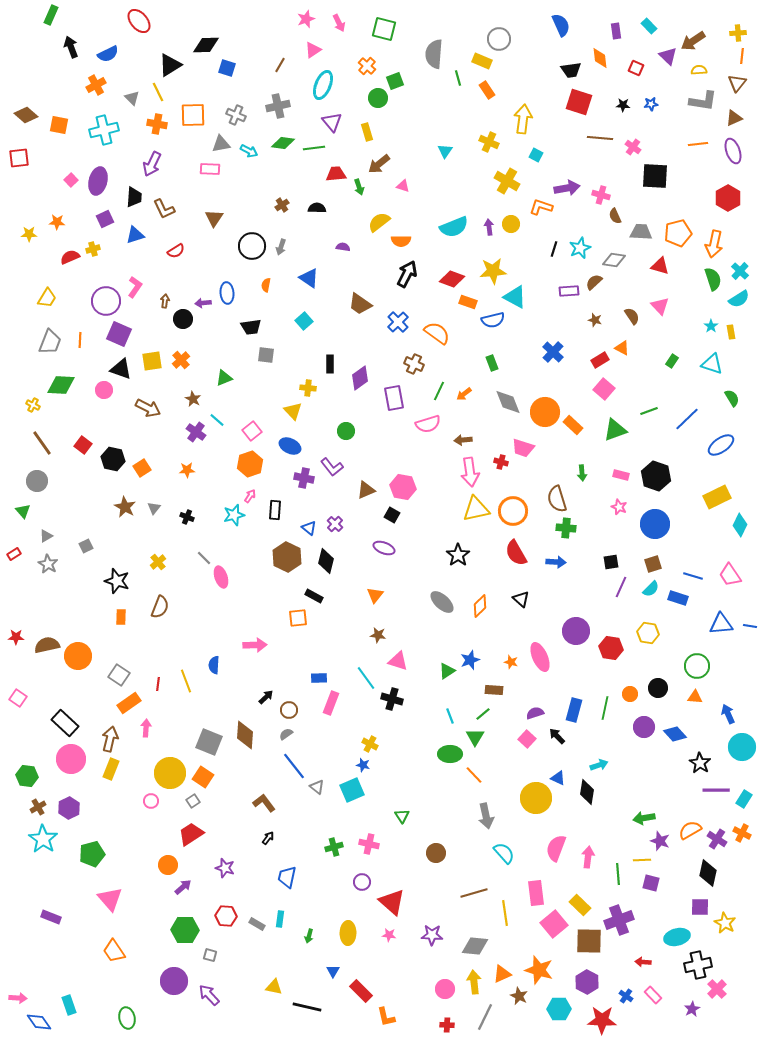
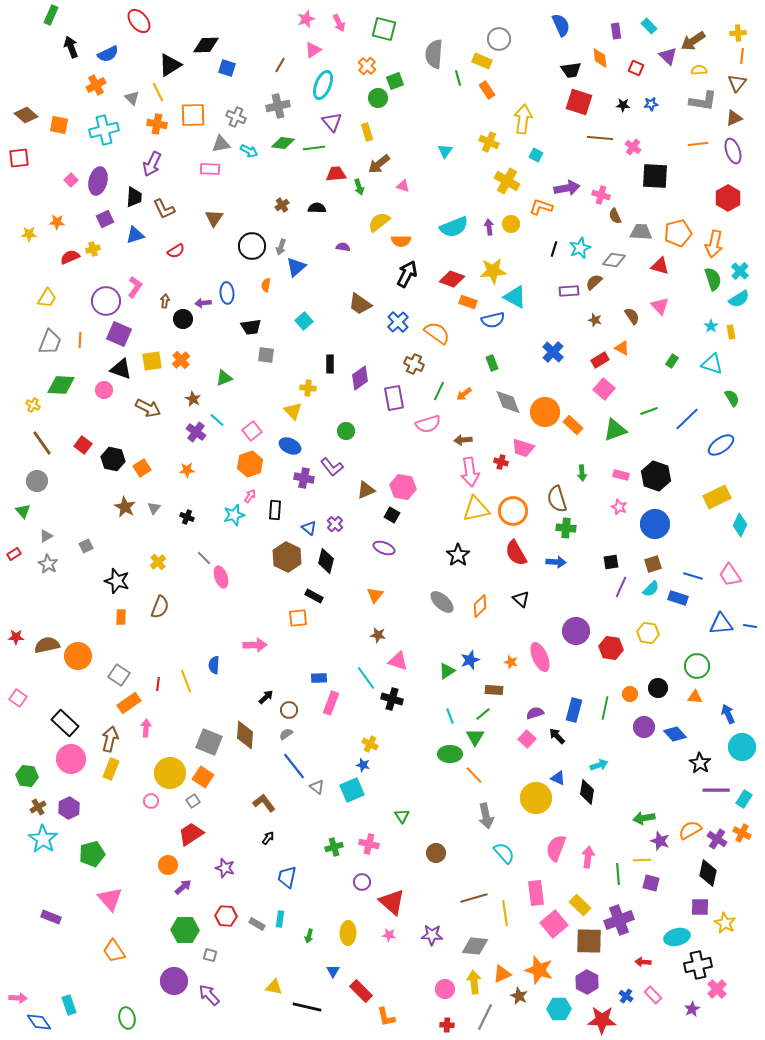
gray cross at (236, 115): moved 2 px down
blue triangle at (309, 278): moved 13 px left, 11 px up; rotated 45 degrees clockwise
brown line at (474, 893): moved 5 px down
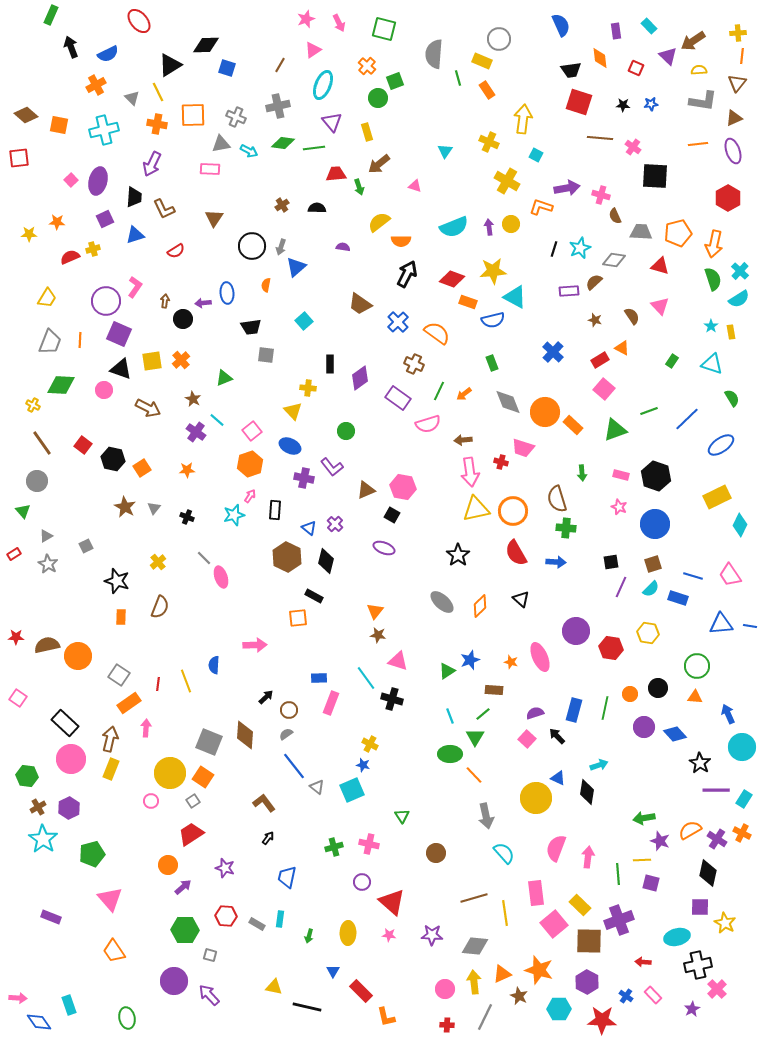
pink triangle at (403, 186): moved 12 px right
purple rectangle at (394, 398): moved 4 px right; rotated 45 degrees counterclockwise
orange triangle at (375, 595): moved 16 px down
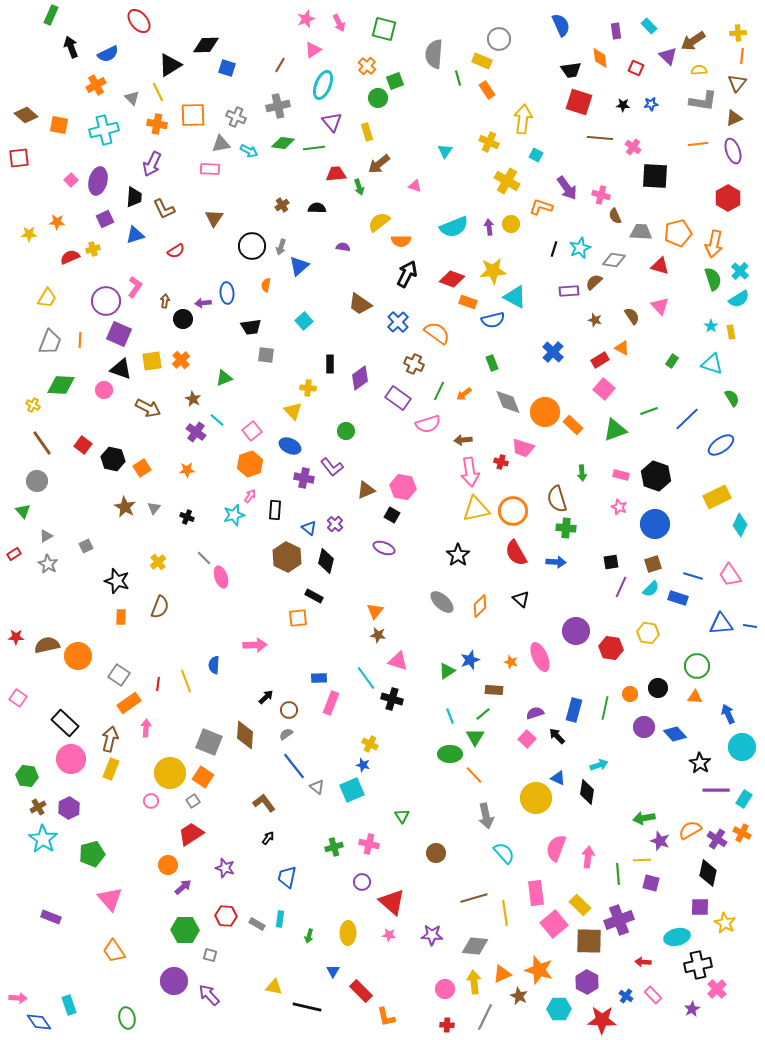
purple arrow at (567, 188): rotated 65 degrees clockwise
blue triangle at (296, 267): moved 3 px right, 1 px up
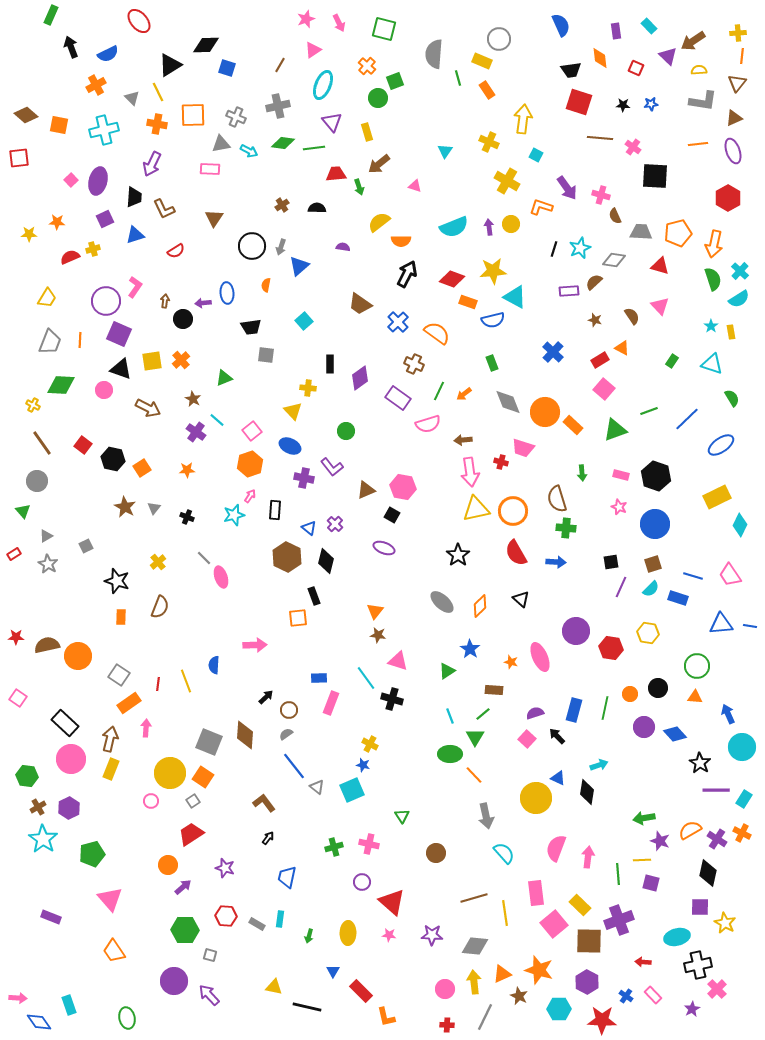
black rectangle at (314, 596): rotated 42 degrees clockwise
blue star at (470, 660): moved 11 px up; rotated 18 degrees counterclockwise
